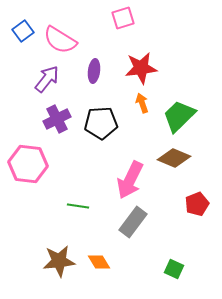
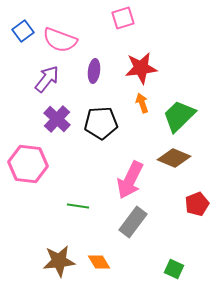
pink semicircle: rotated 12 degrees counterclockwise
purple cross: rotated 20 degrees counterclockwise
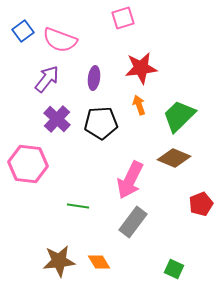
purple ellipse: moved 7 px down
orange arrow: moved 3 px left, 2 px down
red pentagon: moved 4 px right
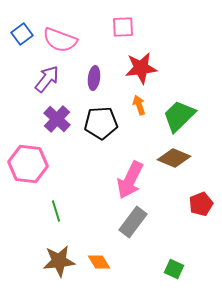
pink square: moved 9 px down; rotated 15 degrees clockwise
blue square: moved 1 px left, 3 px down
green line: moved 22 px left, 5 px down; rotated 65 degrees clockwise
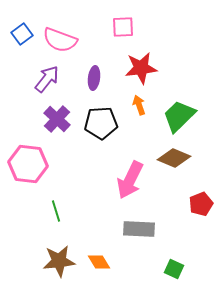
gray rectangle: moved 6 px right, 7 px down; rotated 56 degrees clockwise
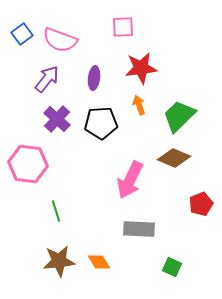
green square: moved 2 px left, 2 px up
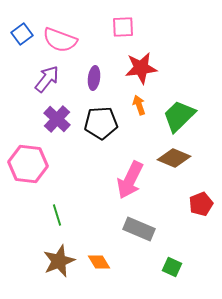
green line: moved 1 px right, 4 px down
gray rectangle: rotated 20 degrees clockwise
brown star: rotated 16 degrees counterclockwise
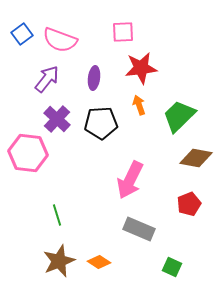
pink square: moved 5 px down
brown diamond: moved 22 px right; rotated 12 degrees counterclockwise
pink hexagon: moved 11 px up
red pentagon: moved 12 px left
orange diamond: rotated 25 degrees counterclockwise
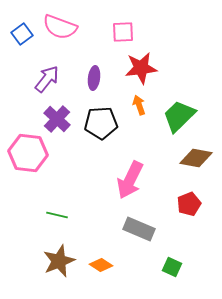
pink semicircle: moved 13 px up
green line: rotated 60 degrees counterclockwise
orange diamond: moved 2 px right, 3 px down
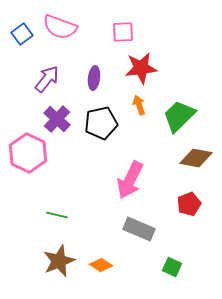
black pentagon: rotated 8 degrees counterclockwise
pink hexagon: rotated 18 degrees clockwise
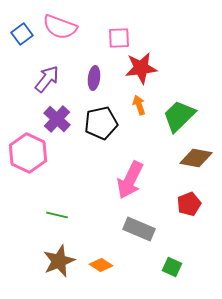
pink square: moved 4 px left, 6 px down
